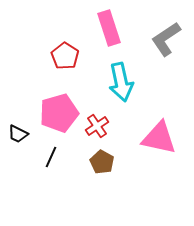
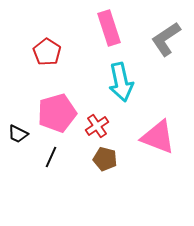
red pentagon: moved 18 px left, 4 px up
pink pentagon: moved 2 px left
pink triangle: moved 1 px left, 1 px up; rotated 9 degrees clockwise
brown pentagon: moved 3 px right, 3 px up; rotated 15 degrees counterclockwise
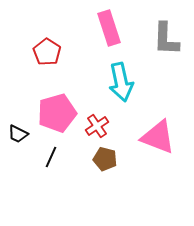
gray L-shape: rotated 54 degrees counterclockwise
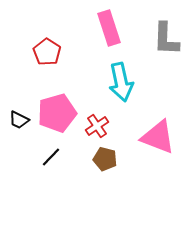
black trapezoid: moved 1 px right, 14 px up
black line: rotated 20 degrees clockwise
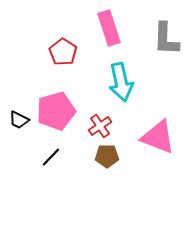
red pentagon: moved 16 px right
pink pentagon: moved 1 px left, 2 px up
red cross: moved 3 px right
brown pentagon: moved 2 px right, 3 px up; rotated 15 degrees counterclockwise
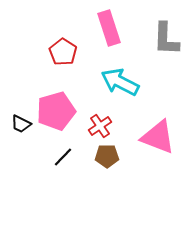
cyan arrow: moved 1 px left; rotated 129 degrees clockwise
black trapezoid: moved 2 px right, 4 px down
black line: moved 12 px right
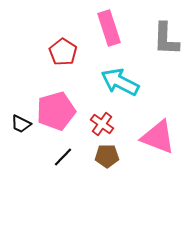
red cross: moved 2 px right, 2 px up; rotated 20 degrees counterclockwise
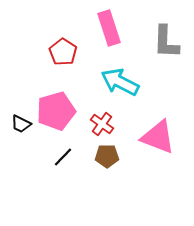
gray L-shape: moved 3 px down
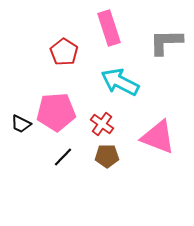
gray L-shape: rotated 87 degrees clockwise
red pentagon: moved 1 px right
pink pentagon: moved 1 px down; rotated 12 degrees clockwise
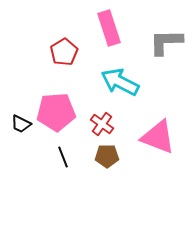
red pentagon: rotated 8 degrees clockwise
black line: rotated 65 degrees counterclockwise
